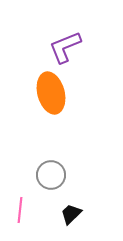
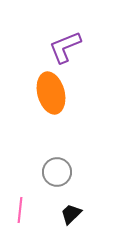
gray circle: moved 6 px right, 3 px up
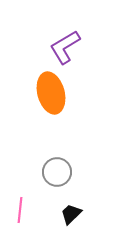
purple L-shape: rotated 9 degrees counterclockwise
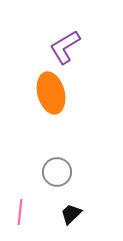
pink line: moved 2 px down
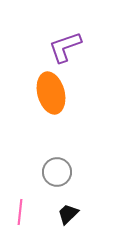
purple L-shape: rotated 12 degrees clockwise
black trapezoid: moved 3 px left
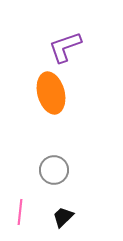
gray circle: moved 3 px left, 2 px up
black trapezoid: moved 5 px left, 3 px down
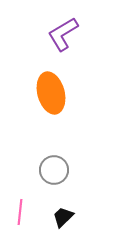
purple L-shape: moved 2 px left, 13 px up; rotated 12 degrees counterclockwise
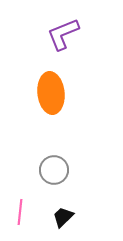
purple L-shape: rotated 9 degrees clockwise
orange ellipse: rotated 9 degrees clockwise
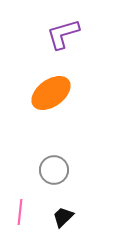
purple L-shape: rotated 6 degrees clockwise
orange ellipse: rotated 60 degrees clockwise
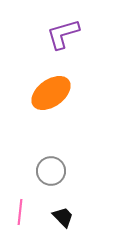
gray circle: moved 3 px left, 1 px down
black trapezoid: rotated 90 degrees clockwise
